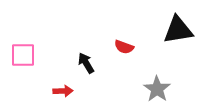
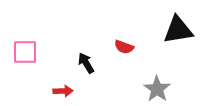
pink square: moved 2 px right, 3 px up
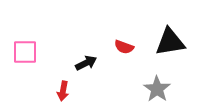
black triangle: moved 8 px left, 12 px down
black arrow: rotated 95 degrees clockwise
red arrow: rotated 102 degrees clockwise
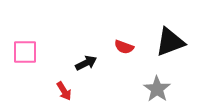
black triangle: rotated 12 degrees counterclockwise
red arrow: moved 1 px right; rotated 42 degrees counterclockwise
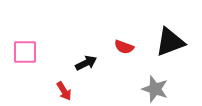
gray star: moved 2 px left; rotated 16 degrees counterclockwise
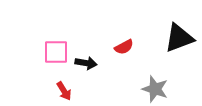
black triangle: moved 9 px right, 4 px up
red semicircle: rotated 48 degrees counterclockwise
pink square: moved 31 px right
black arrow: rotated 35 degrees clockwise
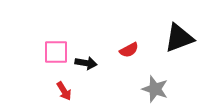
red semicircle: moved 5 px right, 3 px down
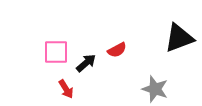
red semicircle: moved 12 px left
black arrow: rotated 50 degrees counterclockwise
red arrow: moved 2 px right, 2 px up
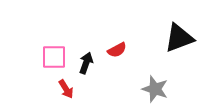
pink square: moved 2 px left, 5 px down
black arrow: rotated 30 degrees counterclockwise
